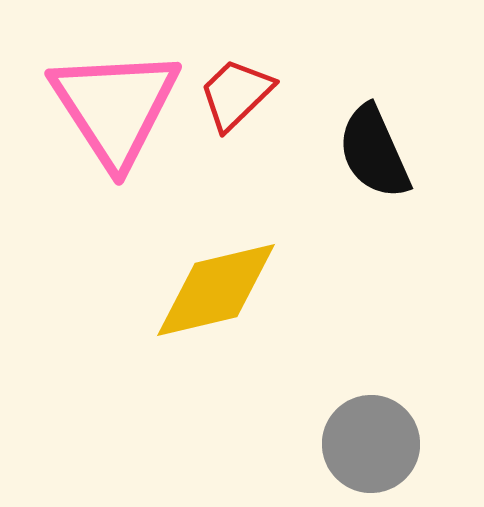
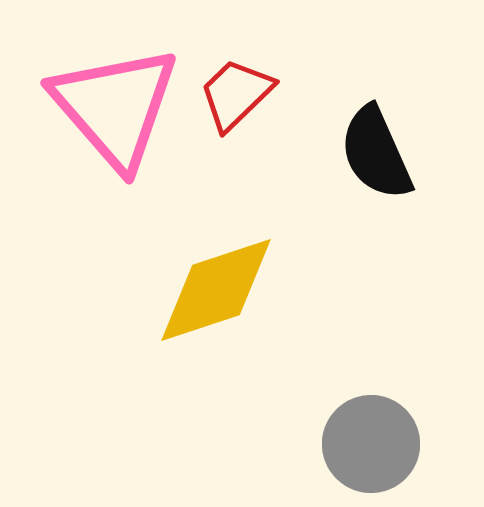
pink triangle: rotated 8 degrees counterclockwise
black semicircle: moved 2 px right, 1 px down
yellow diamond: rotated 5 degrees counterclockwise
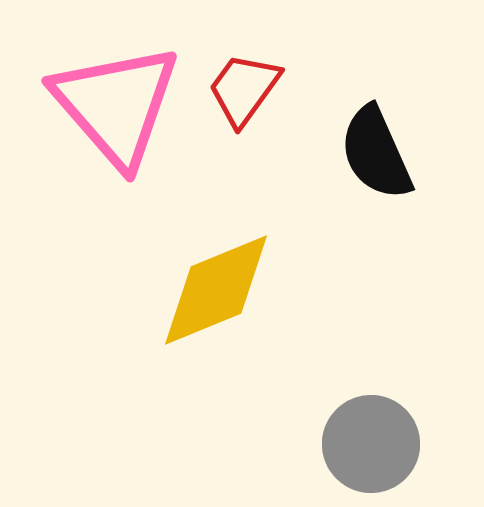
red trapezoid: moved 8 px right, 5 px up; rotated 10 degrees counterclockwise
pink triangle: moved 1 px right, 2 px up
yellow diamond: rotated 4 degrees counterclockwise
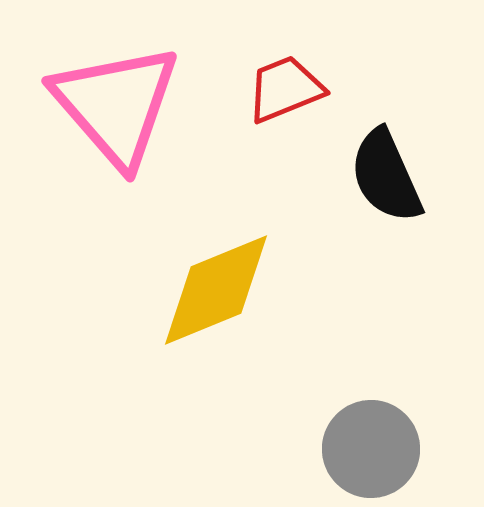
red trapezoid: moved 41 px right; rotated 32 degrees clockwise
black semicircle: moved 10 px right, 23 px down
gray circle: moved 5 px down
